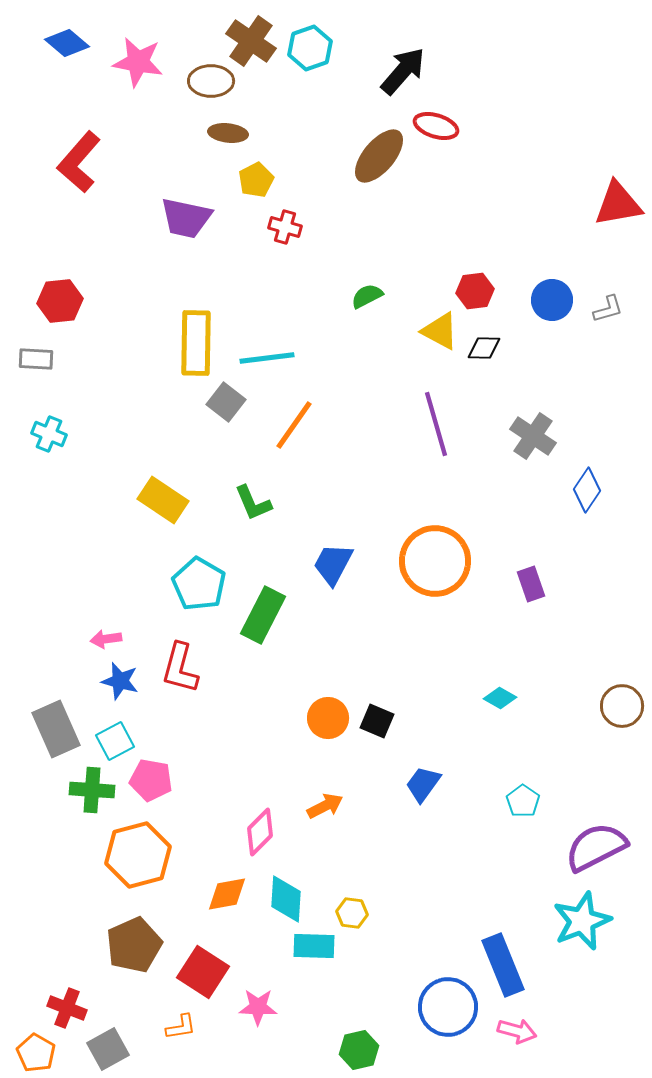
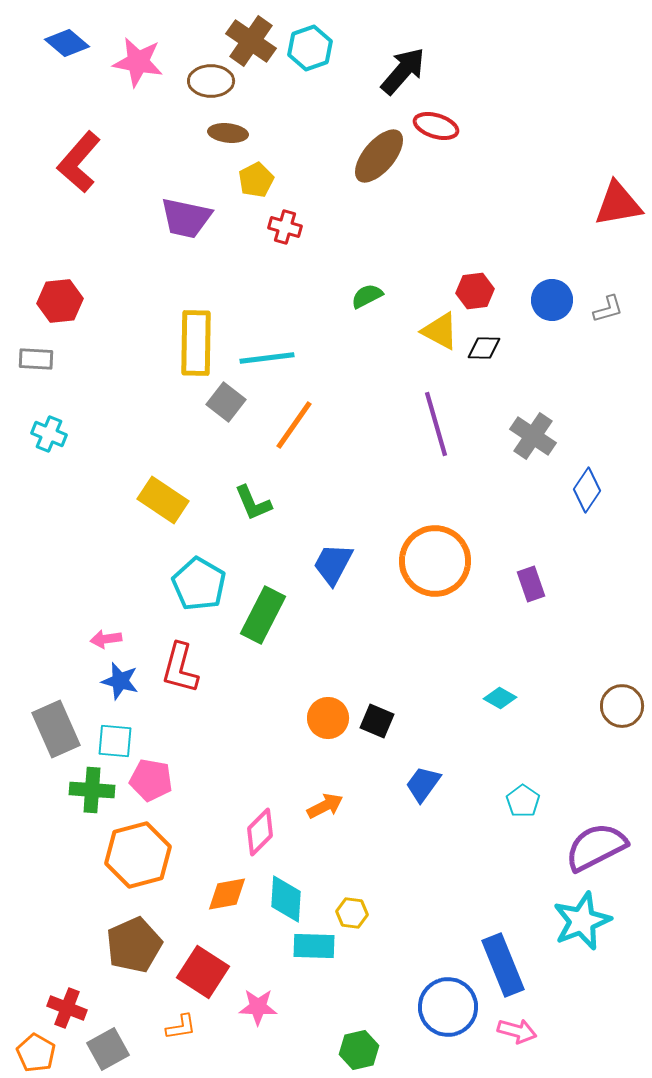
cyan square at (115, 741): rotated 33 degrees clockwise
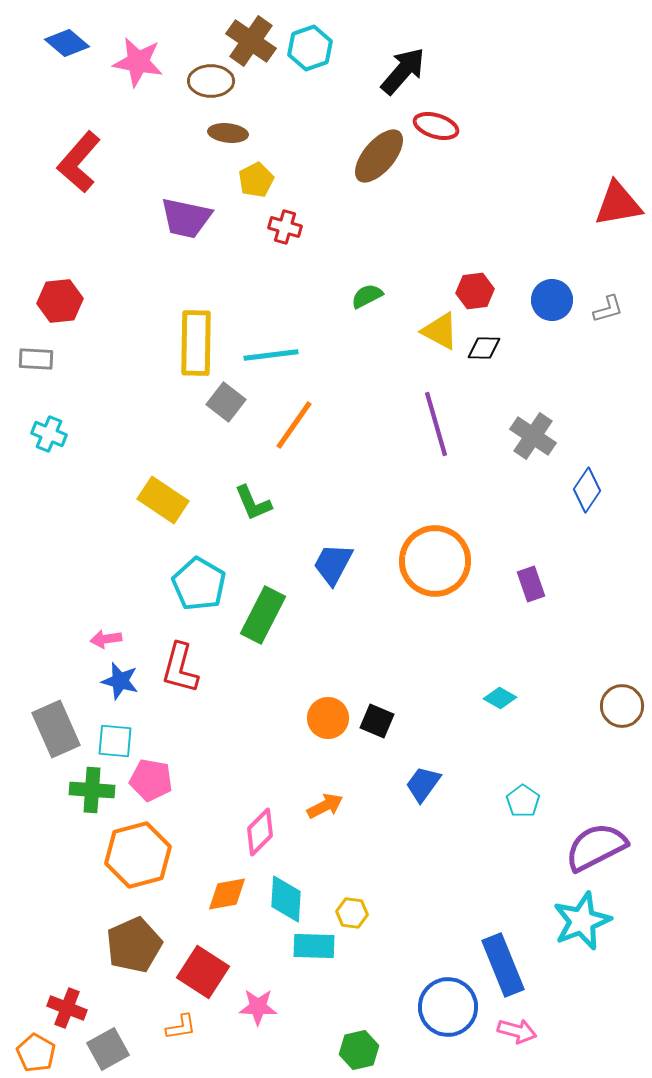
cyan line at (267, 358): moved 4 px right, 3 px up
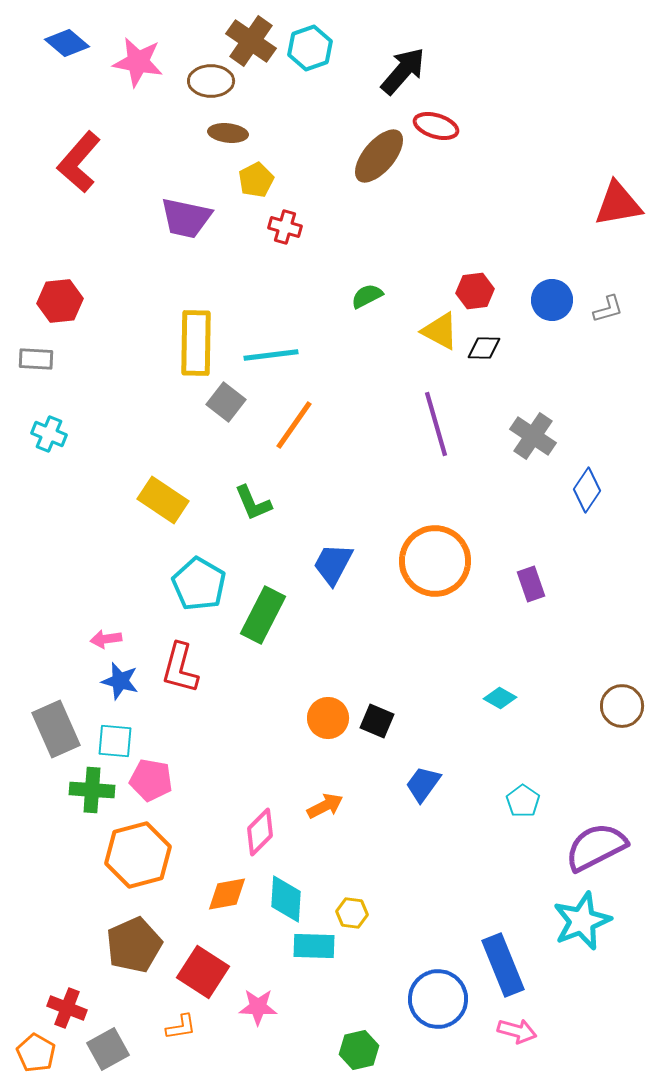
blue circle at (448, 1007): moved 10 px left, 8 px up
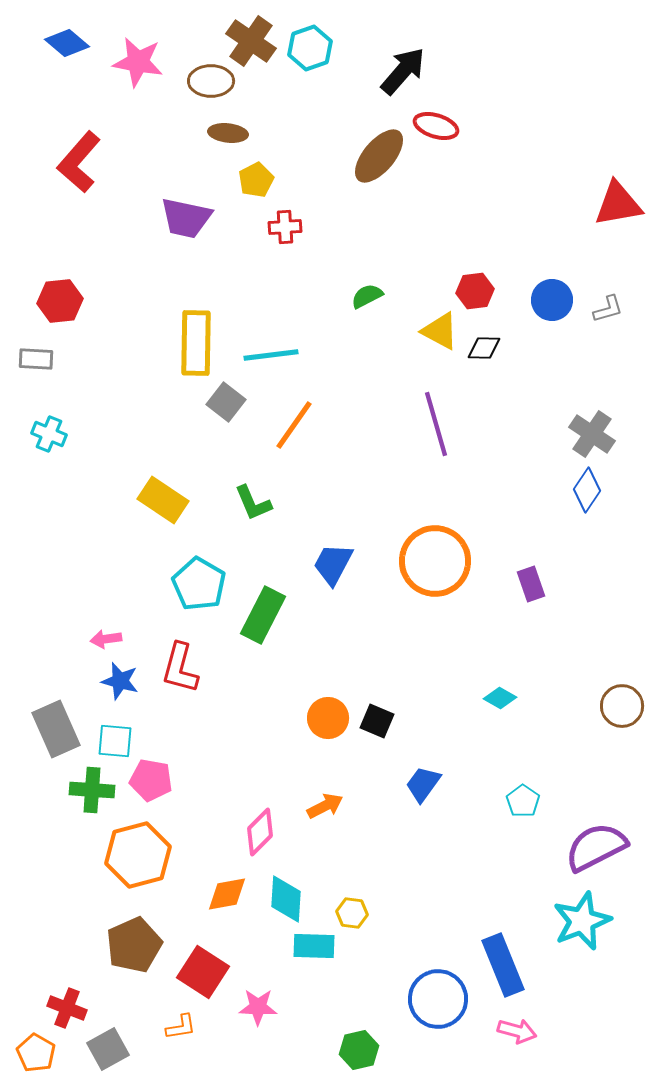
red cross at (285, 227): rotated 20 degrees counterclockwise
gray cross at (533, 436): moved 59 px right, 2 px up
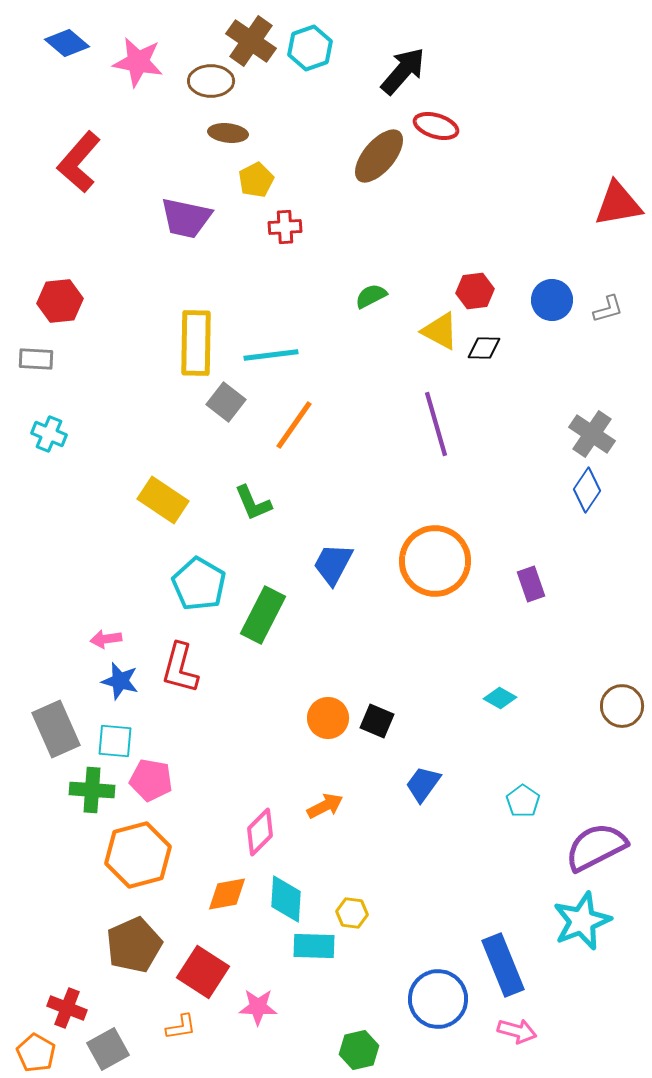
green semicircle at (367, 296): moved 4 px right
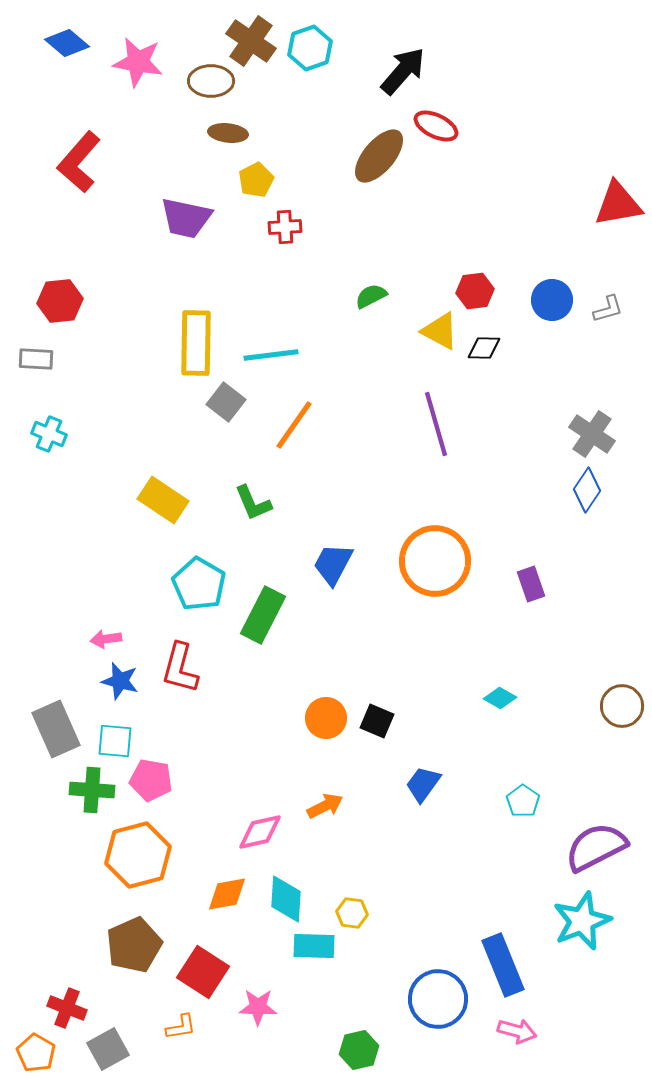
red ellipse at (436, 126): rotated 9 degrees clockwise
orange circle at (328, 718): moved 2 px left
pink diamond at (260, 832): rotated 33 degrees clockwise
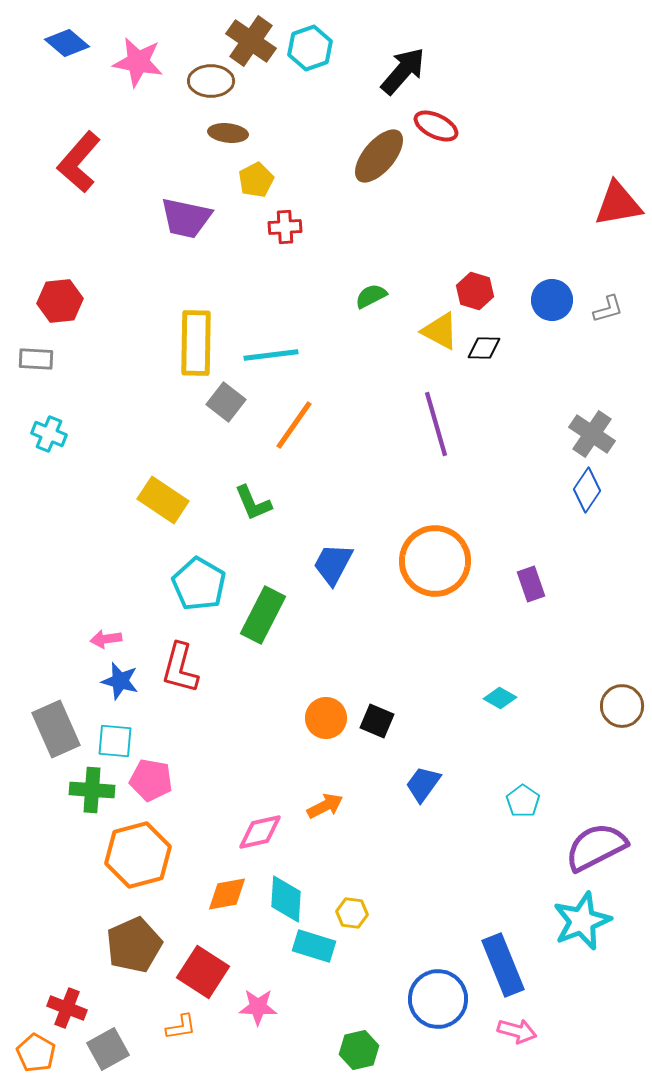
red hexagon at (475, 291): rotated 24 degrees clockwise
cyan rectangle at (314, 946): rotated 15 degrees clockwise
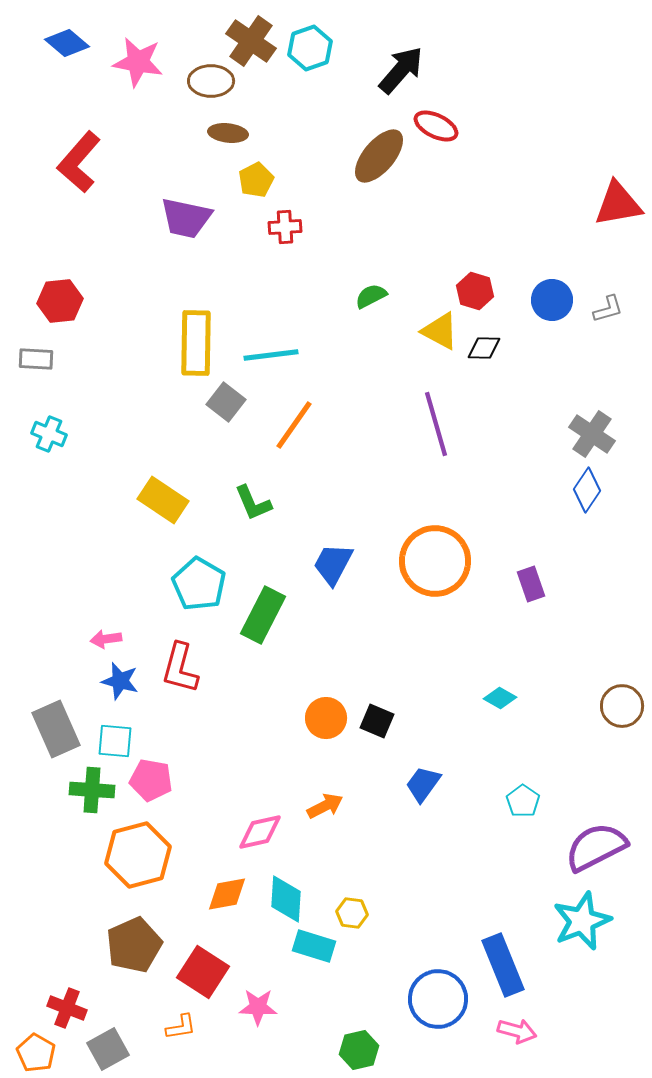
black arrow at (403, 71): moved 2 px left, 1 px up
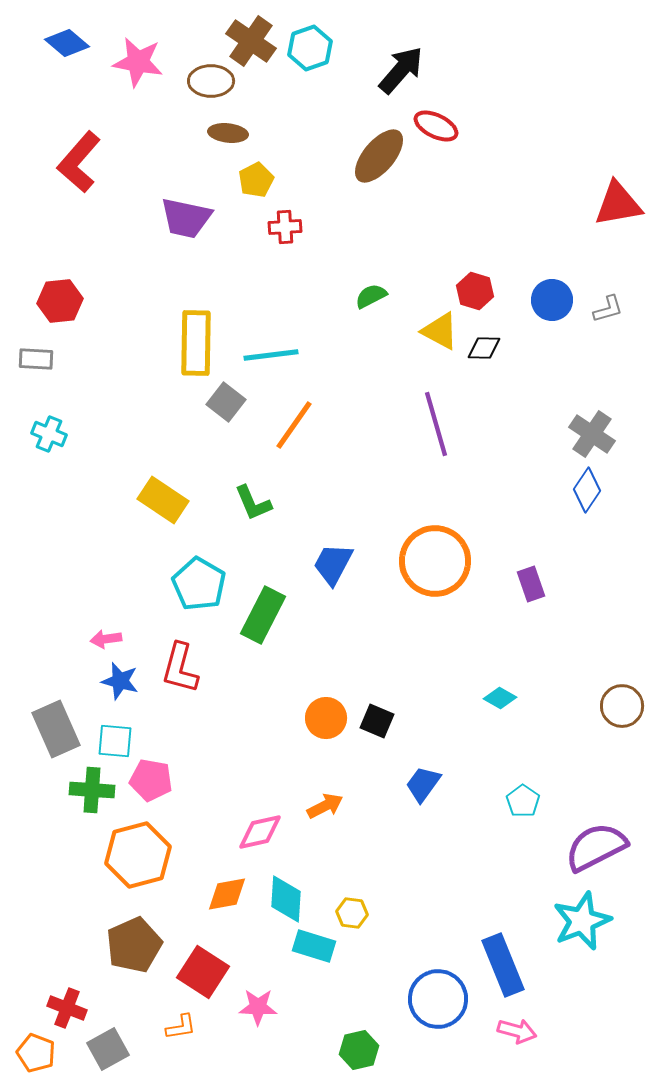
orange pentagon at (36, 1053): rotated 9 degrees counterclockwise
